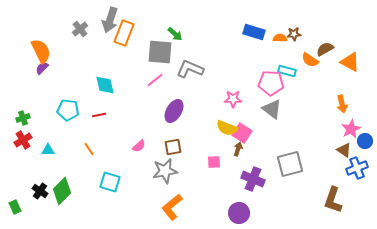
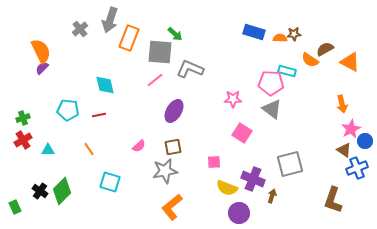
orange rectangle at (124, 33): moved 5 px right, 5 px down
yellow semicircle at (227, 128): moved 60 px down
brown arrow at (238, 149): moved 34 px right, 47 px down
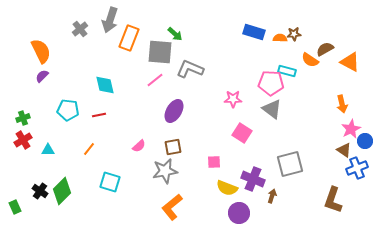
purple semicircle at (42, 68): moved 8 px down
orange line at (89, 149): rotated 72 degrees clockwise
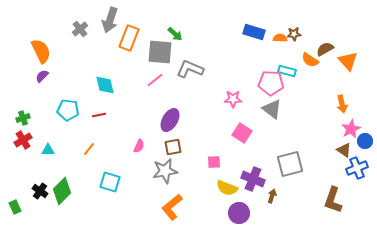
orange triangle at (350, 62): moved 2 px left, 1 px up; rotated 20 degrees clockwise
purple ellipse at (174, 111): moved 4 px left, 9 px down
pink semicircle at (139, 146): rotated 24 degrees counterclockwise
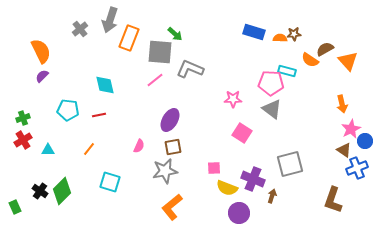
pink square at (214, 162): moved 6 px down
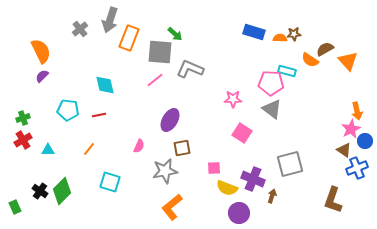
orange arrow at (342, 104): moved 15 px right, 7 px down
brown square at (173, 147): moved 9 px right, 1 px down
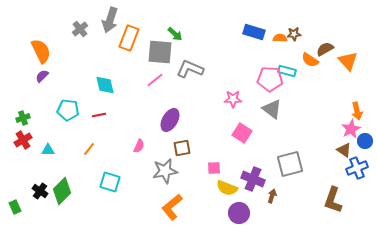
pink pentagon at (271, 83): moved 1 px left, 4 px up
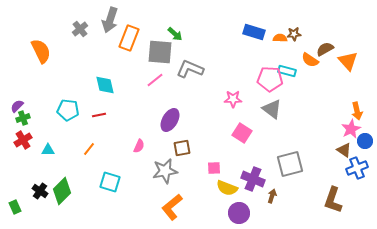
purple semicircle at (42, 76): moved 25 px left, 30 px down
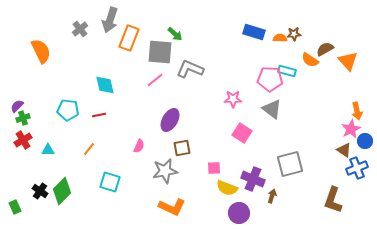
orange L-shape at (172, 207): rotated 116 degrees counterclockwise
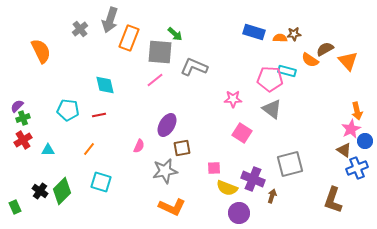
gray L-shape at (190, 69): moved 4 px right, 2 px up
purple ellipse at (170, 120): moved 3 px left, 5 px down
cyan square at (110, 182): moved 9 px left
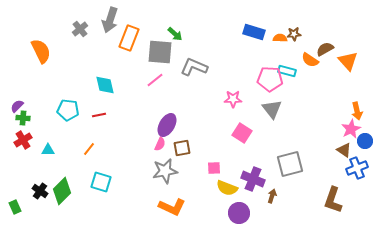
gray triangle at (272, 109): rotated 15 degrees clockwise
green cross at (23, 118): rotated 24 degrees clockwise
pink semicircle at (139, 146): moved 21 px right, 2 px up
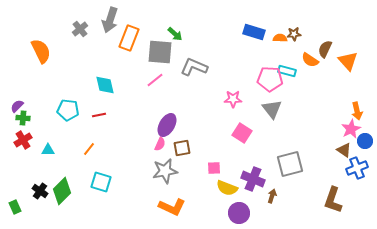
brown semicircle at (325, 49): rotated 36 degrees counterclockwise
